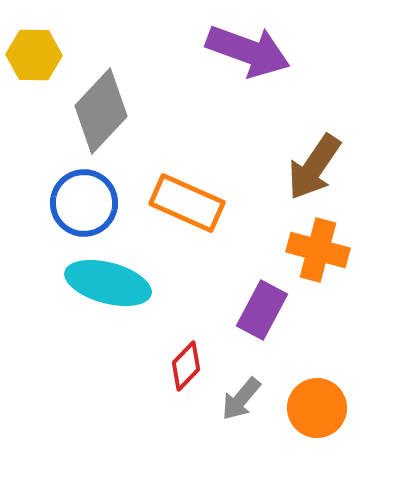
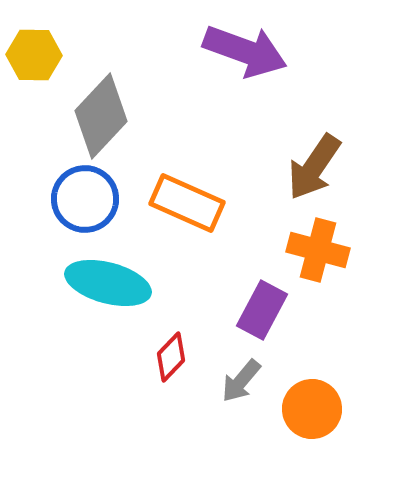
purple arrow: moved 3 px left
gray diamond: moved 5 px down
blue circle: moved 1 px right, 4 px up
red diamond: moved 15 px left, 9 px up
gray arrow: moved 18 px up
orange circle: moved 5 px left, 1 px down
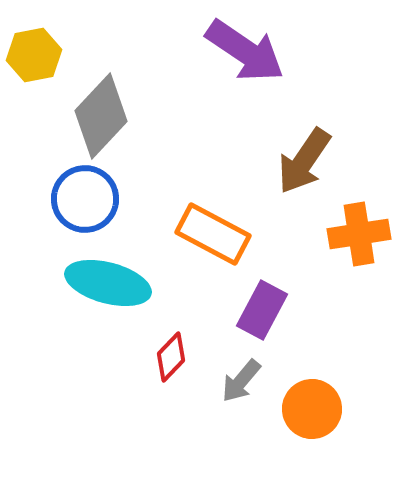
purple arrow: rotated 14 degrees clockwise
yellow hexagon: rotated 12 degrees counterclockwise
brown arrow: moved 10 px left, 6 px up
orange rectangle: moved 26 px right, 31 px down; rotated 4 degrees clockwise
orange cross: moved 41 px right, 16 px up; rotated 24 degrees counterclockwise
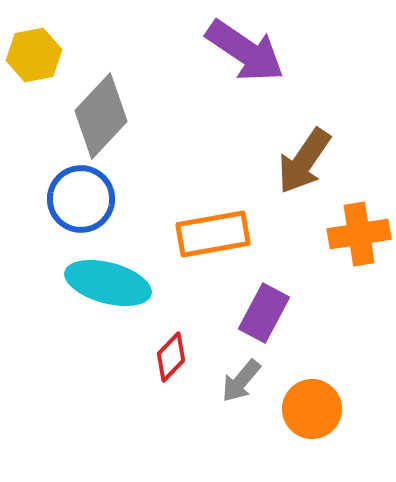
blue circle: moved 4 px left
orange rectangle: rotated 38 degrees counterclockwise
purple rectangle: moved 2 px right, 3 px down
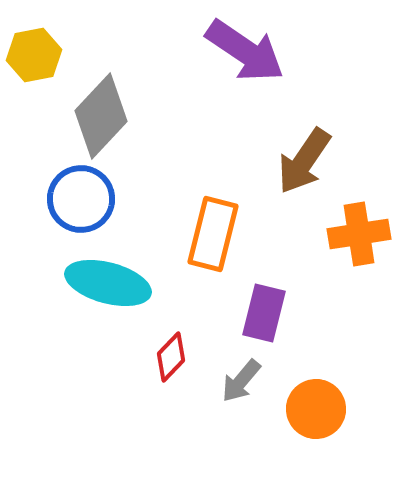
orange rectangle: rotated 66 degrees counterclockwise
purple rectangle: rotated 14 degrees counterclockwise
orange circle: moved 4 px right
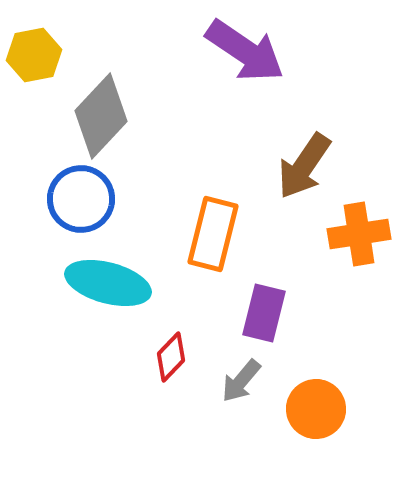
brown arrow: moved 5 px down
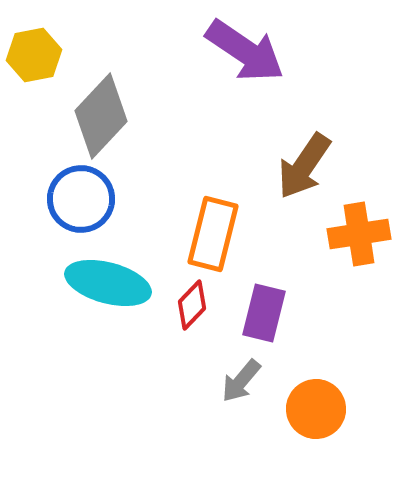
red diamond: moved 21 px right, 52 px up
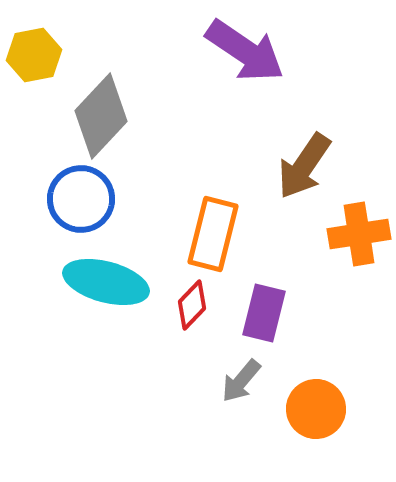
cyan ellipse: moved 2 px left, 1 px up
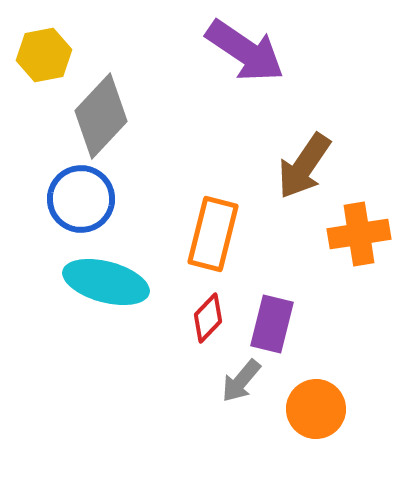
yellow hexagon: moved 10 px right
red diamond: moved 16 px right, 13 px down
purple rectangle: moved 8 px right, 11 px down
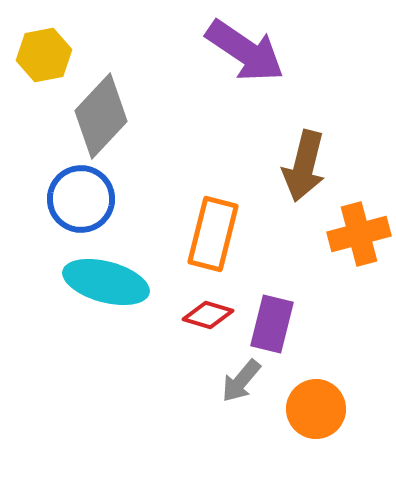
brown arrow: rotated 20 degrees counterclockwise
orange cross: rotated 6 degrees counterclockwise
red diamond: moved 3 px up; rotated 63 degrees clockwise
